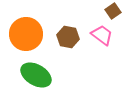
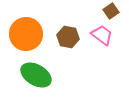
brown square: moved 2 px left
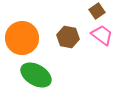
brown square: moved 14 px left
orange circle: moved 4 px left, 4 px down
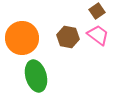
pink trapezoid: moved 4 px left
green ellipse: moved 1 px down; rotated 44 degrees clockwise
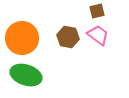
brown square: rotated 21 degrees clockwise
green ellipse: moved 10 px left, 1 px up; rotated 56 degrees counterclockwise
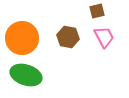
pink trapezoid: moved 6 px right, 2 px down; rotated 25 degrees clockwise
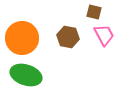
brown square: moved 3 px left, 1 px down; rotated 28 degrees clockwise
pink trapezoid: moved 2 px up
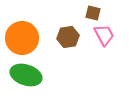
brown square: moved 1 px left, 1 px down
brown hexagon: rotated 20 degrees counterclockwise
